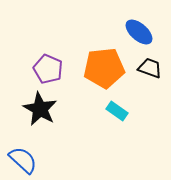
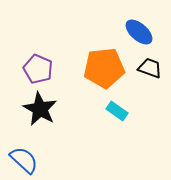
purple pentagon: moved 10 px left
blue semicircle: moved 1 px right
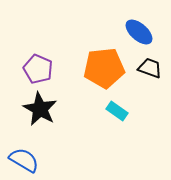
blue semicircle: rotated 12 degrees counterclockwise
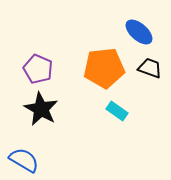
black star: moved 1 px right
